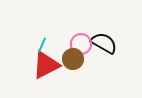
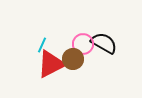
pink circle: moved 2 px right
red triangle: moved 5 px right, 1 px up
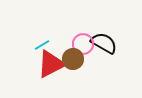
cyan line: rotated 35 degrees clockwise
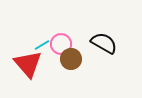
pink circle: moved 22 px left
brown circle: moved 2 px left
red triangle: moved 23 px left; rotated 44 degrees counterclockwise
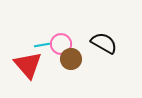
cyan line: rotated 21 degrees clockwise
red triangle: moved 1 px down
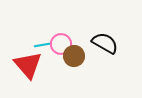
black semicircle: moved 1 px right
brown circle: moved 3 px right, 3 px up
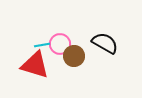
pink circle: moved 1 px left
red triangle: moved 7 px right; rotated 32 degrees counterclockwise
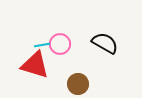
brown circle: moved 4 px right, 28 px down
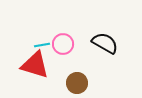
pink circle: moved 3 px right
brown circle: moved 1 px left, 1 px up
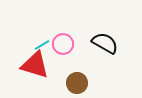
cyan line: rotated 21 degrees counterclockwise
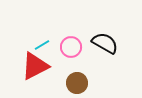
pink circle: moved 8 px right, 3 px down
red triangle: moved 1 px down; rotated 44 degrees counterclockwise
